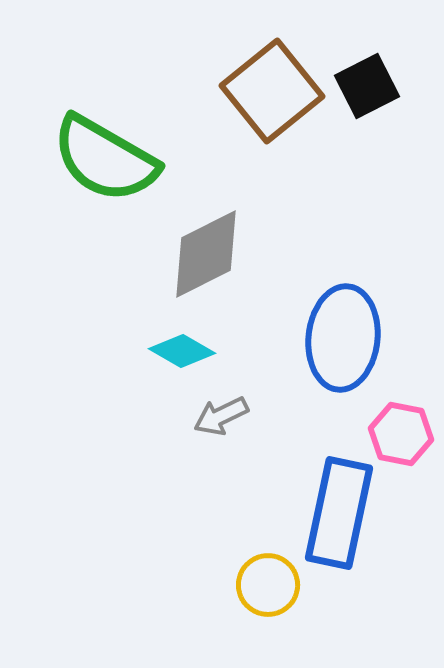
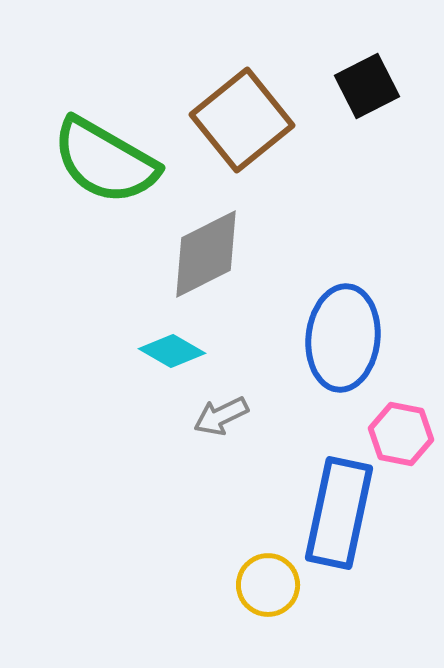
brown square: moved 30 px left, 29 px down
green semicircle: moved 2 px down
cyan diamond: moved 10 px left
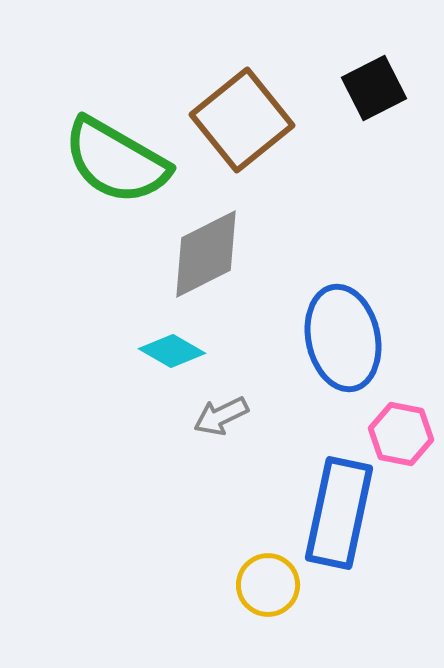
black square: moved 7 px right, 2 px down
green semicircle: moved 11 px right
blue ellipse: rotated 18 degrees counterclockwise
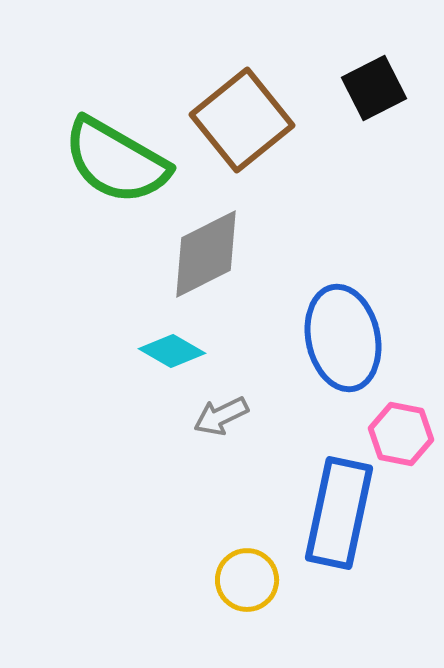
yellow circle: moved 21 px left, 5 px up
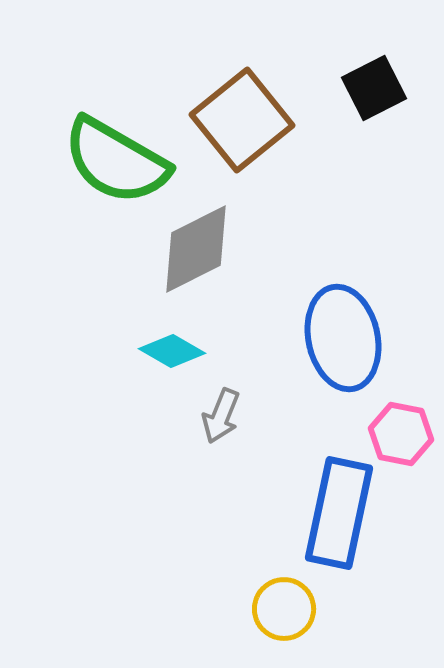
gray diamond: moved 10 px left, 5 px up
gray arrow: rotated 42 degrees counterclockwise
yellow circle: moved 37 px right, 29 px down
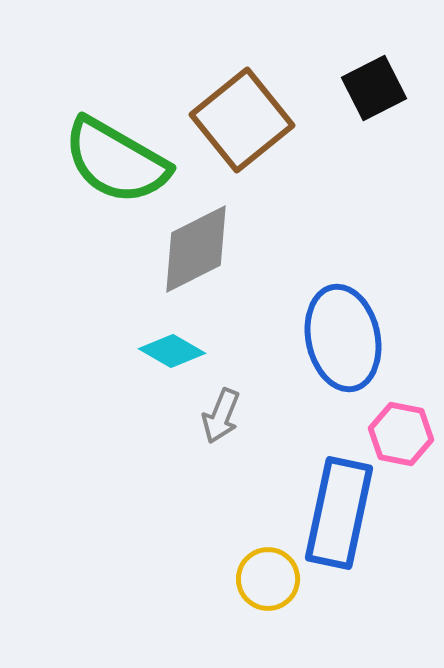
yellow circle: moved 16 px left, 30 px up
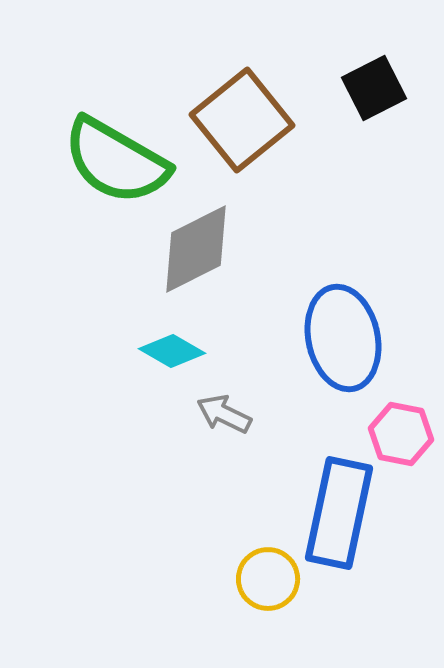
gray arrow: moved 3 px right, 2 px up; rotated 94 degrees clockwise
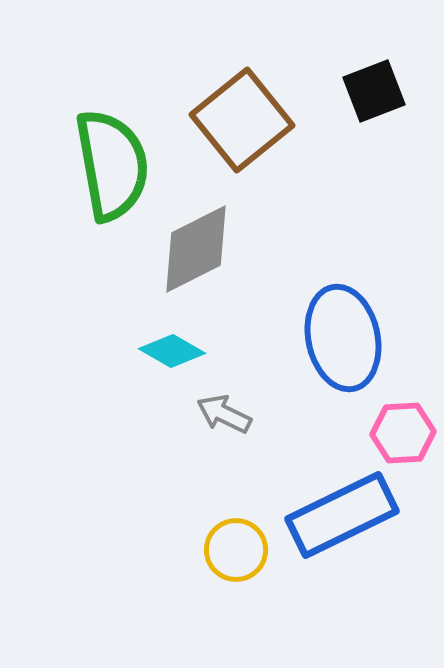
black square: moved 3 px down; rotated 6 degrees clockwise
green semicircle: moved 4 px left, 4 px down; rotated 130 degrees counterclockwise
pink hexagon: moved 2 px right, 1 px up; rotated 14 degrees counterclockwise
blue rectangle: moved 3 px right, 2 px down; rotated 52 degrees clockwise
yellow circle: moved 32 px left, 29 px up
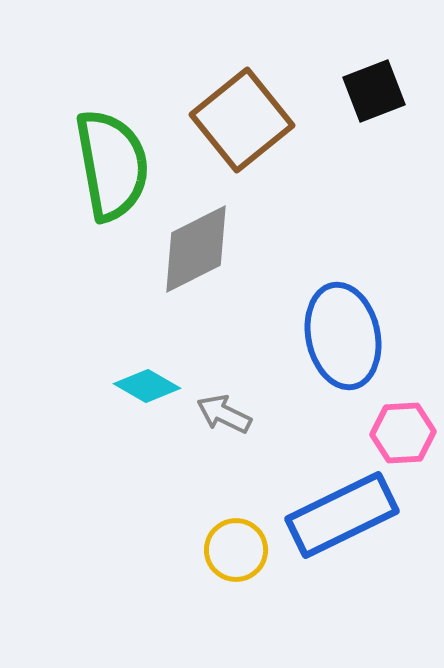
blue ellipse: moved 2 px up
cyan diamond: moved 25 px left, 35 px down
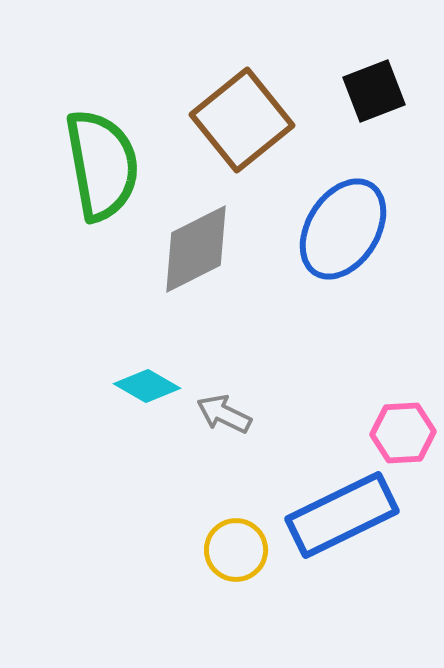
green semicircle: moved 10 px left
blue ellipse: moved 107 px up; rotated 44 degrees clockwise
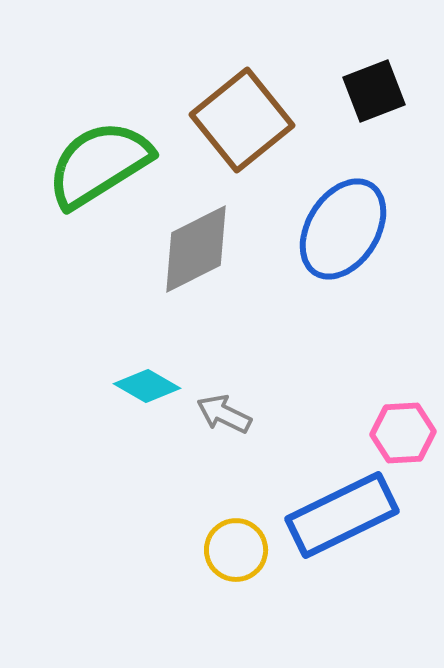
green semicircle: moved 3 px left, 1 px up; rotated 112 degrees counterclockwise
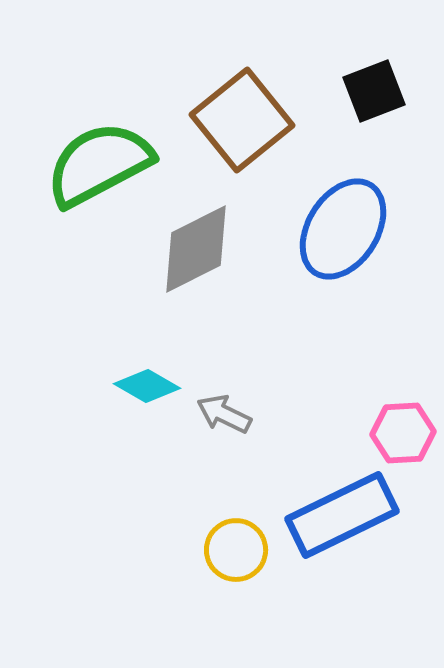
green semicircle: rotated 4 degrees clockwise
